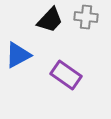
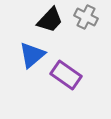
gray cross: rotated 20 degrees clockwise
blue triangle: moved 14 px right; rotated 12 degrees counterclockwise
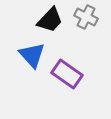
blue triangle: rotated 32 degrees counterclockwise
purple rectangle: moved 1 px right, 1 px up
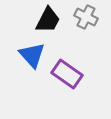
black trapezoid: moved 2 px left; rotated 16 degrees counterclockwise
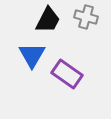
gray cross: rotated 10 degrees counterclockwise
blue triangle: rotated 12 degrees clockwise
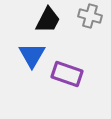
gray cross: moved 4 px right, 1 px up
purple rectangle: rotated 16 degrees counterclockwise
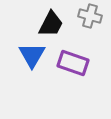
black trapezoid: moved 3 px right, 4 px down
purple rectangle: moved 6 px right, 11 px up
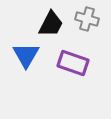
gray cross: moved 3 px left, 3 px down
blue triangle: moved 6 px left
